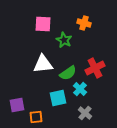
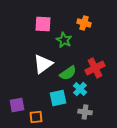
white triangle: rotated 30 degrees counterclockwise
gray cross: moved 1 px up; rotated 32 degrees counterclockwise
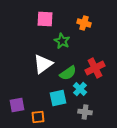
pink square: moved 2 px right, 5 px up
green star: moved 2 px left, 1 px down
orange square: moved 2 px right
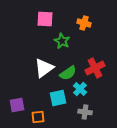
white triangle: moved 1 px right, 4 px down
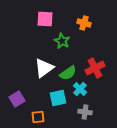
purple square: moved 6 px up; rotated 21 degrees counterclockwise
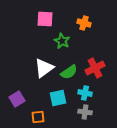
green semicircle: moved 1 px right, 1 px up
cyan cross: moved 5 px right, 4 px down; rotated 32 degrees counterclockwise
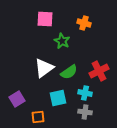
red cross: moved 4 px right, 3 px down
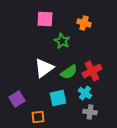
red cross: moved 7 px left
cyan cross: rotated 24 degrees clockwise
gray cross: moved 5 px right
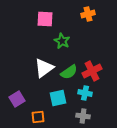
orange cross: moved 4 px right, 9 px up; rotated 32 degrees counterclockwise
cyan cross: rotated 24 degrees counterclockwise
gray cross: moved 7 px left, 4 px down
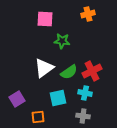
green star: rotated 21 degrees counterclockwise
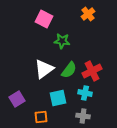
orange cross: rotated 24 degrees counterclockwise
pink square: moved 1 px left; rotated 24 degrees clockwise
white triangle: moved 1 px down
green semicircle: moved 2 px up; rotated 18 degrees counterclockwise
orange square: moved 3 px right
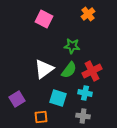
green star: moved 10 px right, 5 px down
cyan square: rotated 30 degrees clockwise
